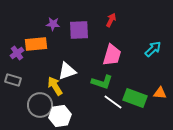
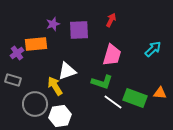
purple star: rotated 24 degrees counterclockwise
gray circle: moved 5 px left, 1 px up
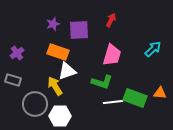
orange rectangle: moved 22 px right, 8 px down; rotated 25 degrees clockwise
white line: rotated 42 degrees counterclockwise
white hexagon: rotated 10 degrees clockwise
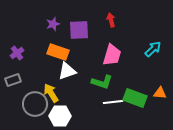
red arrow: rotated 40 degrees counterclockwise
gray rectangle: rotated 35 degrees counterclockwise
yellow arrow: moved 4 px left, 7 px down
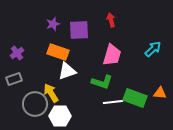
gray rectangle: moved 1 px right, 1 px up
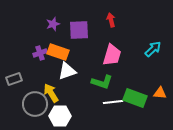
purple cross: moved 23 px right; rotated 16 degrees clockwise
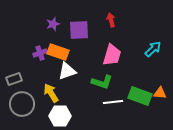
green rectangle: moved 5 px right, 2 px up
gray circle: moved 13 px left
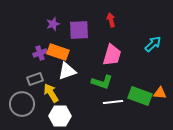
cyan arrow: moved 5 px up
gray rectangle: moved 21 px right
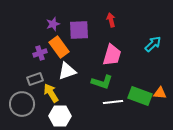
orange rectangle: moved 1 px right, 5 px up; rotated 35 degrees clockwise
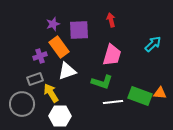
purple cross: moved 3 px down
